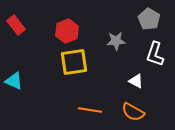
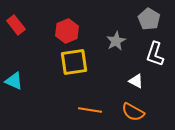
gray star: rotated 24 degrees counterclockwise
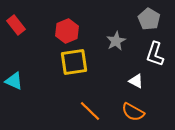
orange line: moved 1 px down; rotated 35 degrees clockwise
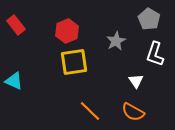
white triangle: rotated 28 degrees clockwise
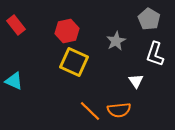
red hexagon: rotated 10 degrees clockwise
yellow square: rotated 32 degrees clockwise
orange semicircle: moved 14 px left, 2 px up; rotated 35 degrees counterclockwise
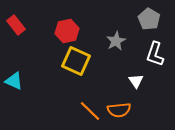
yellow square: moved 2 px right, 1 px up
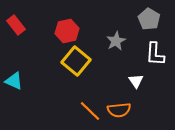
white L-shape: rotated 15 degrees counterclockwise
yellow square: rotated 16 degrees clockwise
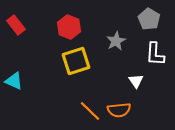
red hexagon: moved 2 px right, 4 px up; rotated 25 degrees counterclockwise
yellow square: rotated 32 degrees clockwise
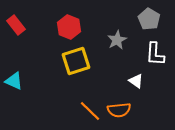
gray star: moved 1 px right, 1 px up
white triangle: rotated 21 degrees counterclockwise
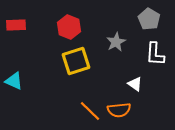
red rectangle: rotated 54 degrees counterclockwise
gray star: moved 1 px left, 2 px down
white triangle: moved 1 px left, 3 px down
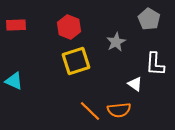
white L-shape: moved 10 px down
